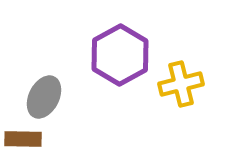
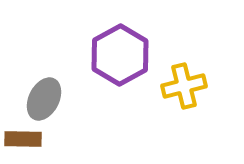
yellow cross: moved 3 px right, 2 px down
gray ellipse: moved 2 px down
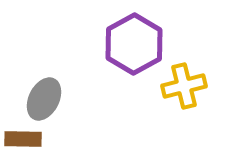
purple hexagon: moved 14 px right, 11 px up
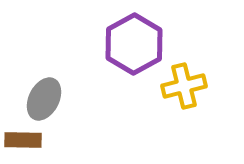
brown rectangle: moved 1 px down
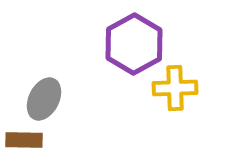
yellow cross: moved 9 px left, 2 px down; rotated 12 degrees clockwise
brown rectangle: moved 1 px right
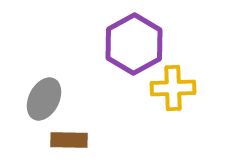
yellow cross: moved 2 px left
brown rectangle: moved 45 px right
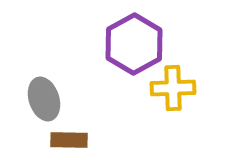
gray ellipse: rotated 45 degrees counterclockwise
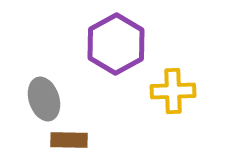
purple hexagon: moved 18 px left
yellow cross: moved 3 px down
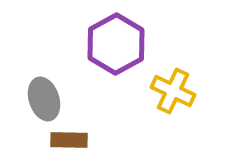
yellow cross: rotated 27 degrees clockwise
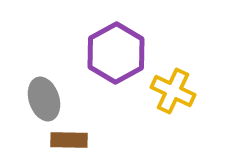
purple hexagon: moved 9 px down
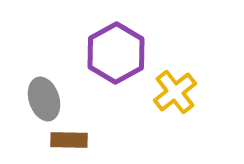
yellow cross: moved 2 px right, 1 px down; rotated 27 degrees clockwise
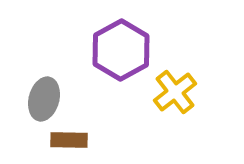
purple hexagon: moved 5 px right, 3 px up
gray ellipse: rotated 33 degrees clockwise
